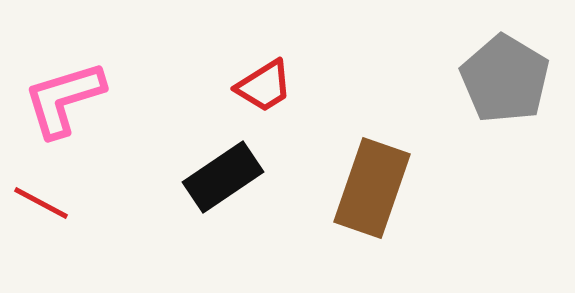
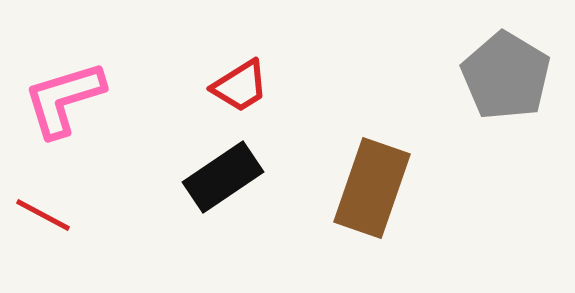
gray pentagon: moved 1 px right, 3 px up
red trapezoid: moved 24 px left
red line: moved 2 px right, 12 px down
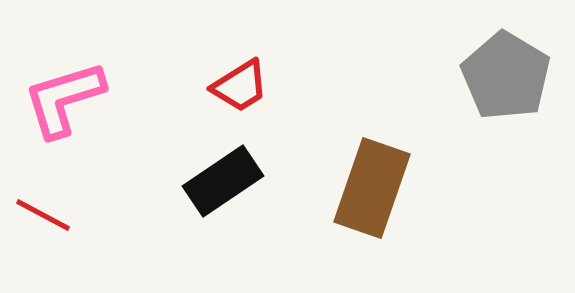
black rectangle: moved 4 px down
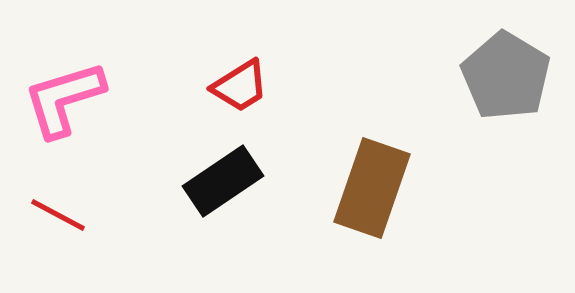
red line: moved 15 px right
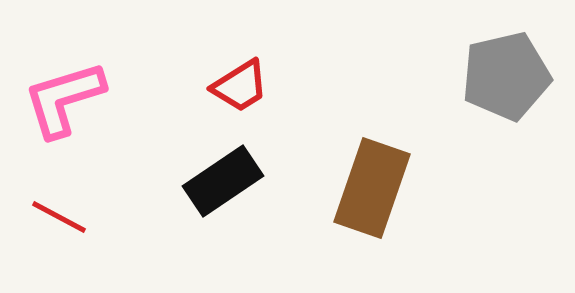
gray pentagon: rotated 28 degrees clockwise
red line: moved 1 px right, 2 px down
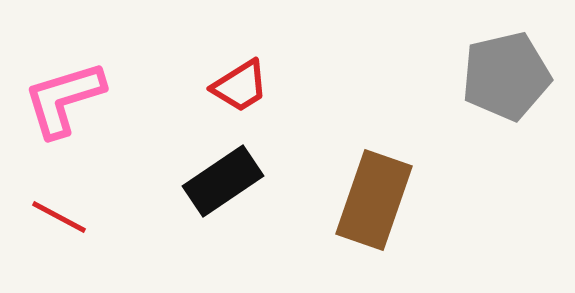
brown rectangle: moved 2 px right, 12 px down
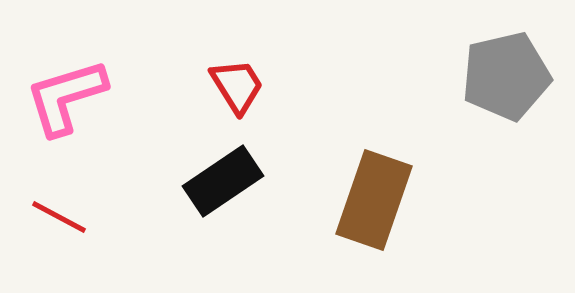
red trapezoid: moved 3 px left; rotated 90 degrees counterclockwise
pink L-shape: moved 2 px right, 2 px up
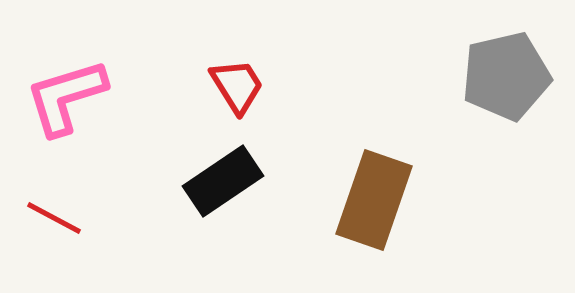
red line: moved 5 px left, 1 px down
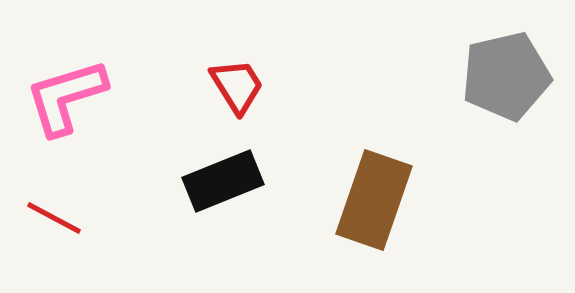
black rectangle: rotated 12 degrees clockwise
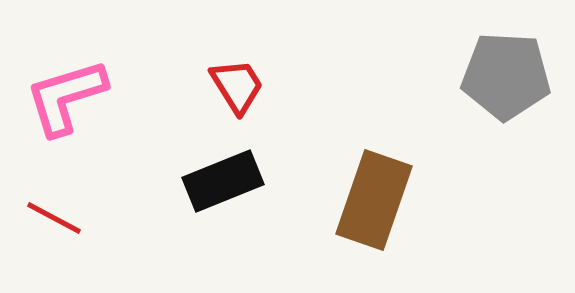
gray pentagon: rotated 16 degrees clockwise
